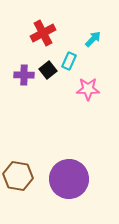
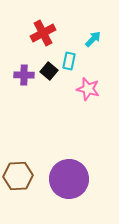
cyan rectangle: rotated 12 degrees counterclockwise
black square: moved 1 px right, 1 px down; rotated 12 degrees counterclockwise
pink star: rotated 15 degrees clockwise
brown hexagon: rotated 12 degrees counterclockwise
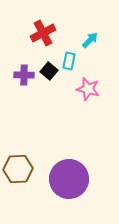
cyan arrow: moved 3 px left, 1 px down
brown hexagon: moved 7 px up
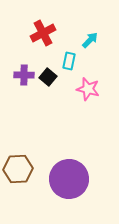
black square: moved 1 px left, 6 px down
